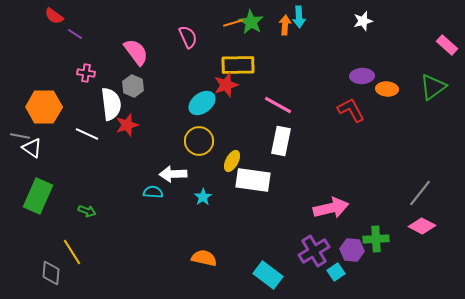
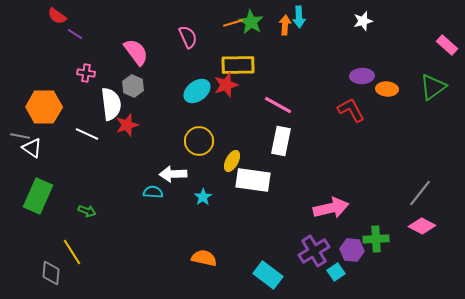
red semicircle at (54, 16): moved 3 px right
cyan ellipse at (202, 103): moved 5 px left, 12 px up
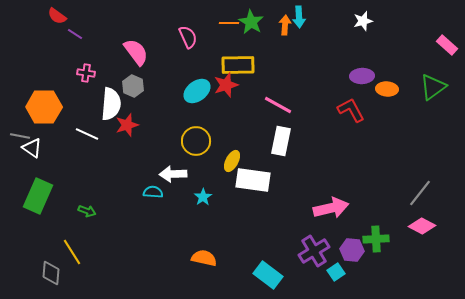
orange line at (233, 23): moved 4 px left; rotated 18 degrees clockwise
white semicircle at (111, 104): rotated 12 degrees clockwise
yellow circle at (199, 141): moved 3 px left
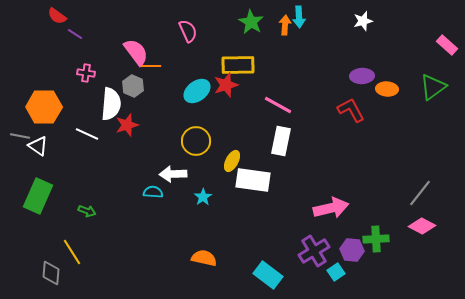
orange line at (229, 23): moved 78 px left, 43 px down
pink semicircle at (188, 37): moved 6 px up
white triangle at (32, 148): moved 6 px right, 2 px up
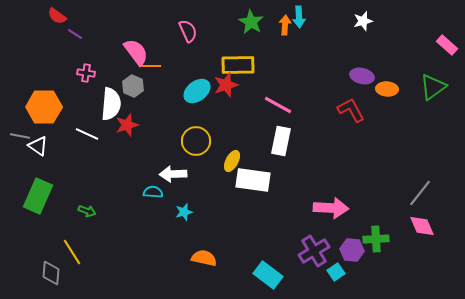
purple ellipse at (362, 76): rotated 15 degrees clockwise
cyan star at (203, 197): moved 19 px left, 15 px down; rotated 18 degrees clockwise
pink arrow at (331, 208): rotated 16 degrees clockwise
pink diamond at (422, 226): rotated 40 degrees clockwise
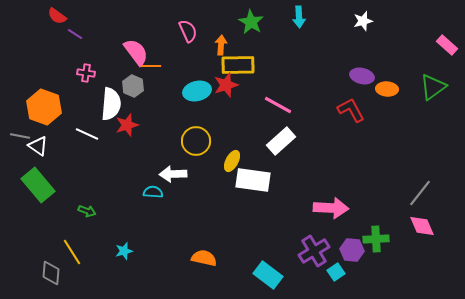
orange arrow at (285, 25): moved 64 px left, 20 px down
cyan ellipse at (197, 91): rotated 24 degrees clockwise
orange hexagon at (44, 107): rotated 20 degrees clockwise
white rectangle at (281, 141): rotated 36 degrees clockwise
green rectangle at (38, 196): moved 11 px up; rotated 64 degrees counterclockwise
cyan star at (184, 212): moved 60 px left, 39 px down
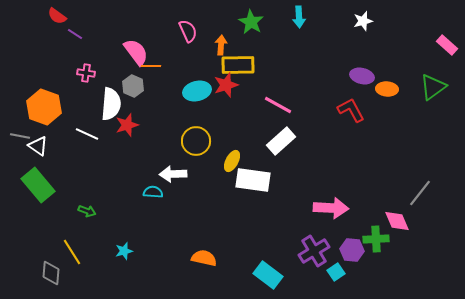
pink diamond at (422, 226): moved 25 px left, 5 px up
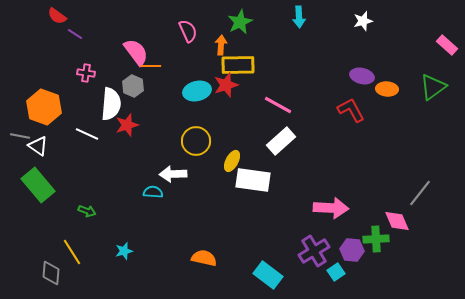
green star at (251, 22): moved 11 px left; rotated 15 degrees clockwise
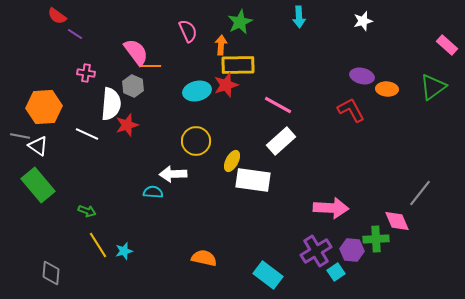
orange hexagon at (44, 107): rotated 24 degrees counterclockwise
purple cross at (314, 251): moved 2 px right
yellow line at (72, 252): moved 26 px right, 7 px up
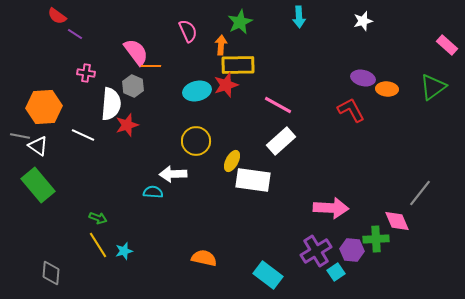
purple ellipse at (362, 76): moved 1 px right, 2 px down
white line at (87, 134): moved 4 px left, 1 px down
green arrow at (87, 211): moved 11 px right, 7 px down
